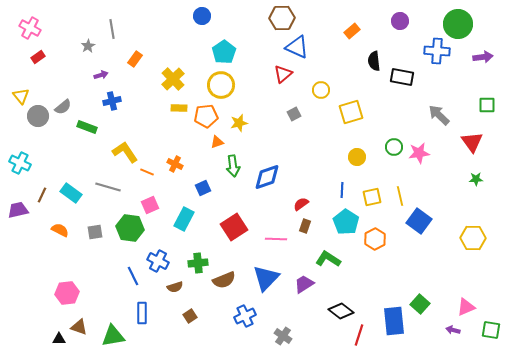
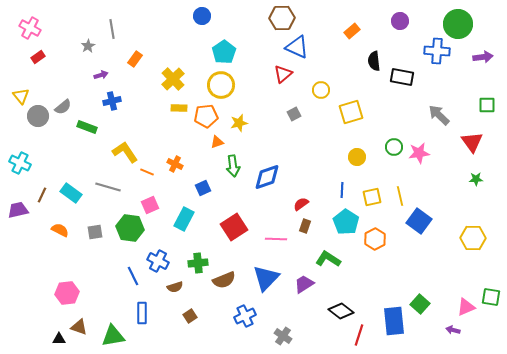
green square at (491, 330): moved 33 px up
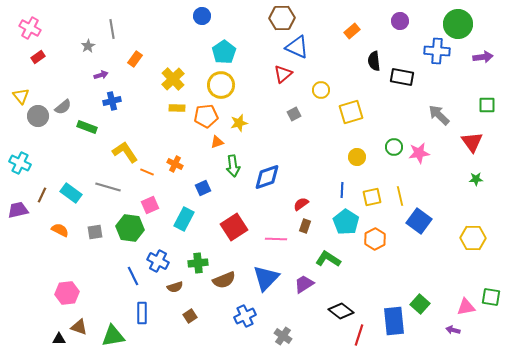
yellow rectangle at (179, 108): moved 2 px left
pink triangle at (466, 307): rotated 12 degrees clockwise
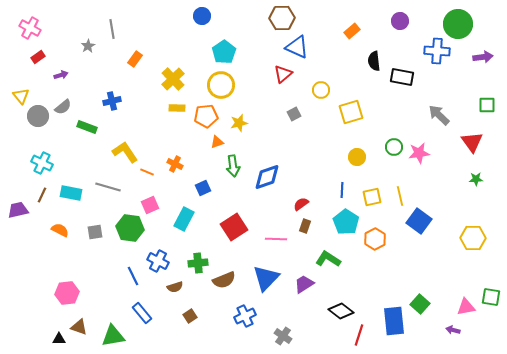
purple arrow at (101, 75): moved 40 px left
cyan cross at (20, 163): moved 22 px right
cyan rectangle at (71, 193): rotated 25 degrees counterclockwise
blue rectangle at (142, 313): rotated 40 degrees counterclockwise
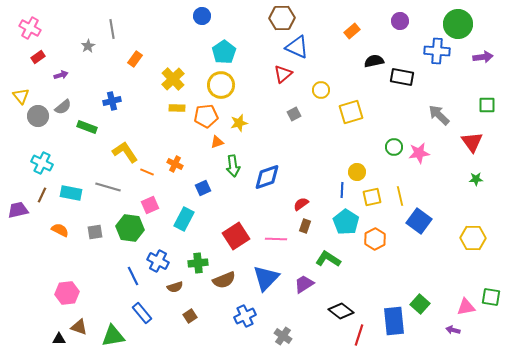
black semicircle at (374, 61): rotated 84 degrees clockwise
yellow circle at (357, 157): moved 15 px down
red square at (234, 227): moved 2 px right, 9 px down
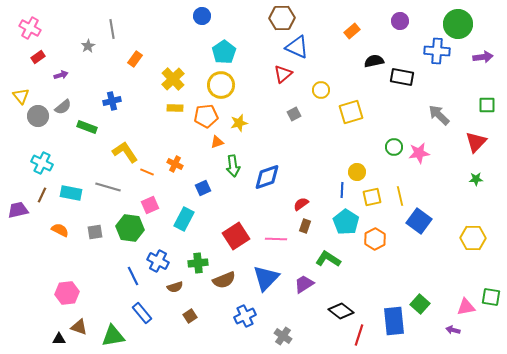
yellow rectangle at (177, 108): moved 2 px left
red triangle at (472, 142): moved 4 px right; rotated 20 degrees clockwise
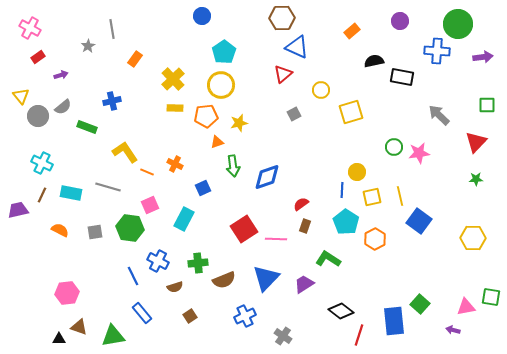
red square at (236, 236): moved 8 px right, 7 px up
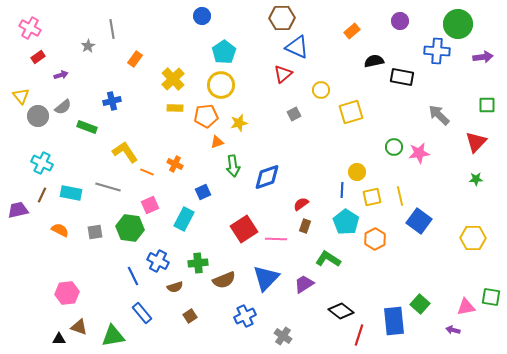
blue square at (203, 188): moved 4 px down
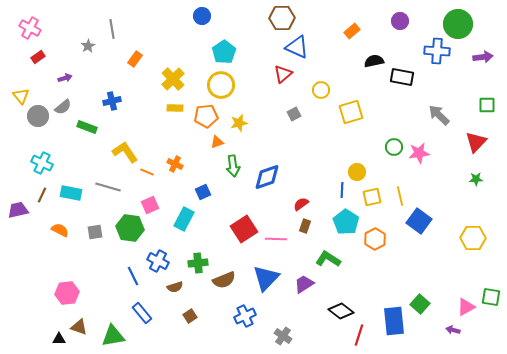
purple arrow at (61, 75): moved 4 px right, 3 px down
pink triangle at (466, 307): rotated 18 degrees counterclockwise
